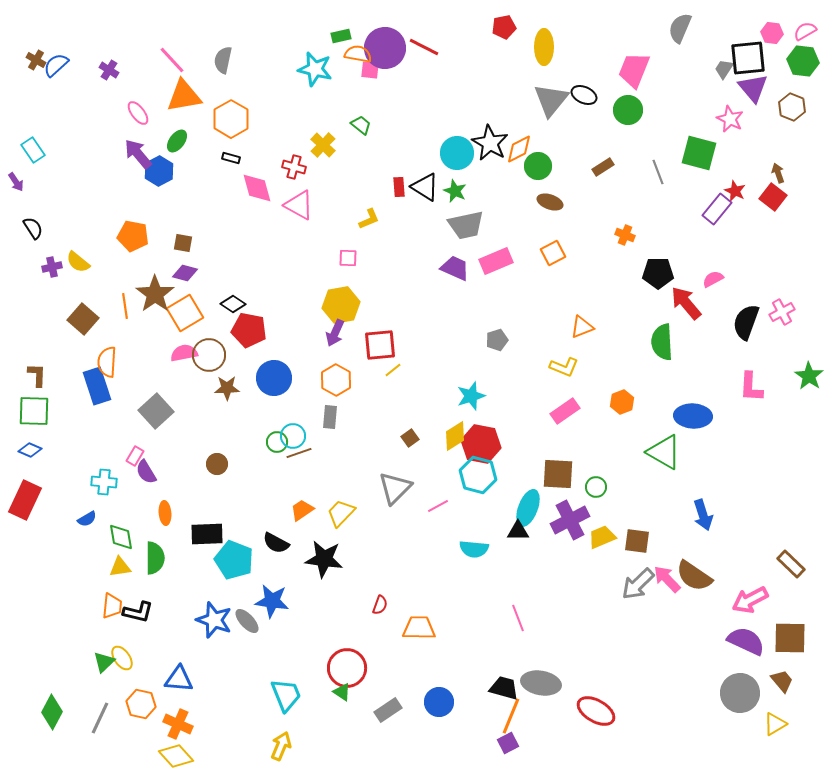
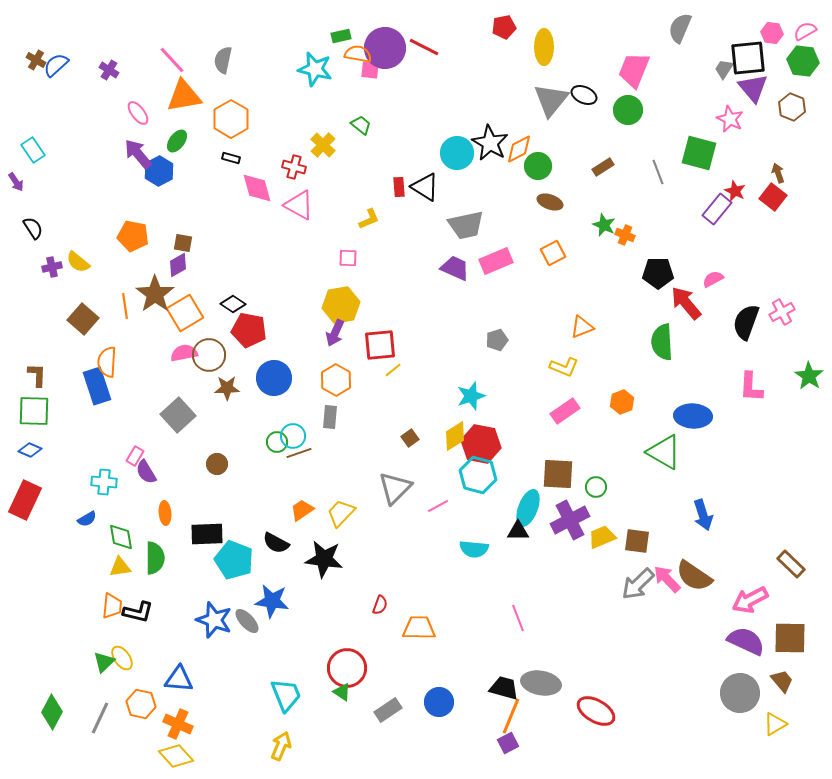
green star at (455, 191): moved 149 px right, 34 px down
purple diamond at (185, 273): moved 7 px left, 8 px up; rotated 45 degrees counterclockwise
gray square at (156, 411): moved 22 px right, 4 px down
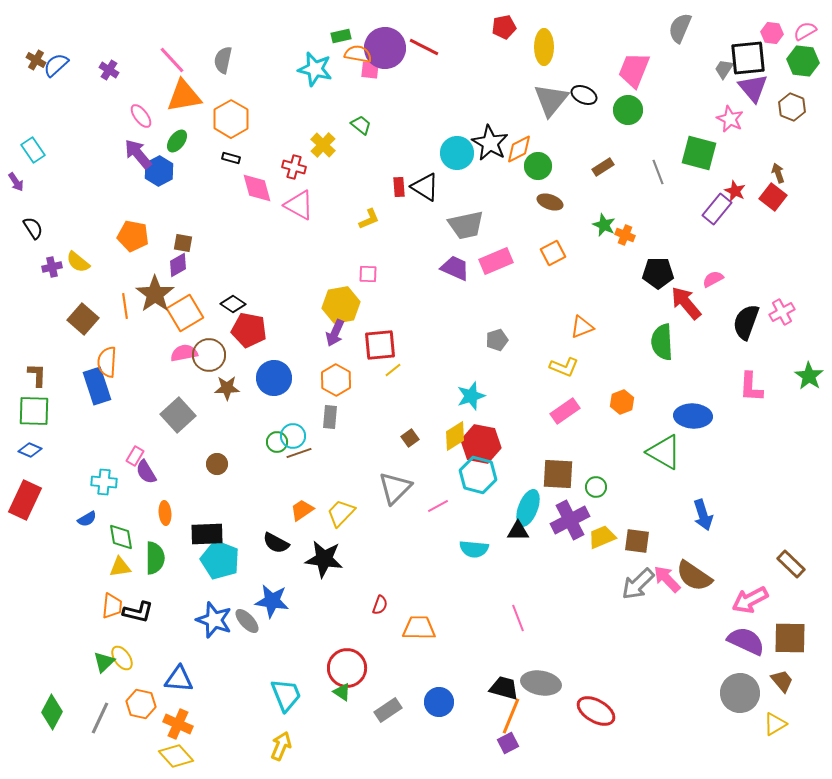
pink ellipse at (138, 113): moved 3 px right, 3 px down
pink square at (348, 258): moved 20 px right, 16 px down
cyan pentagon at (234, 560): moved 14 px left
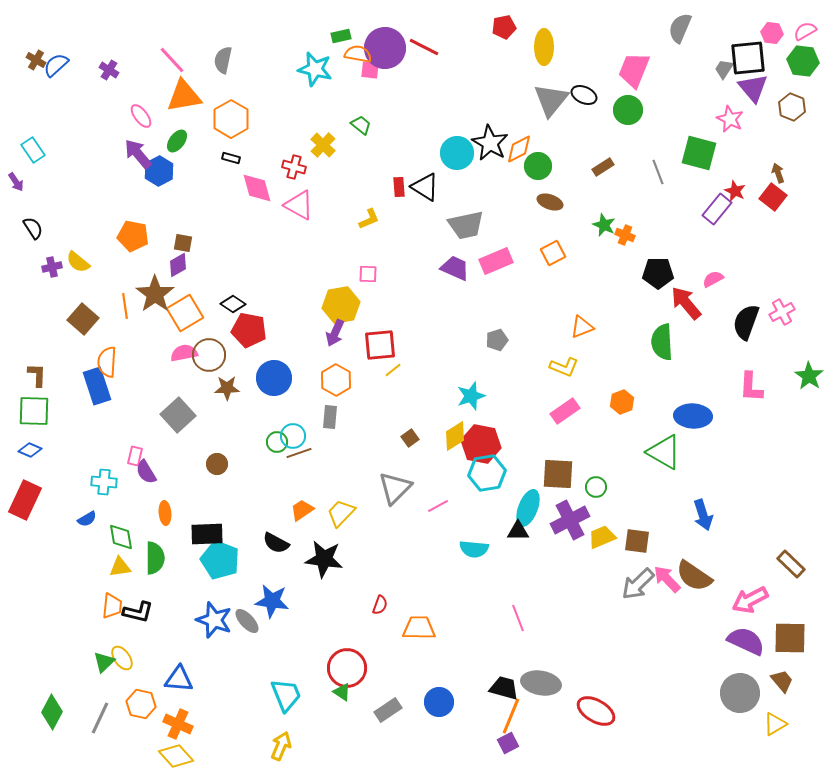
pink rectangle at (135, 456): rotated 18 degrees counterclockwise
cyan hexagon at (478, 475): moved 9 px right, 2 px up; rotated 24 degrees counterclockwise
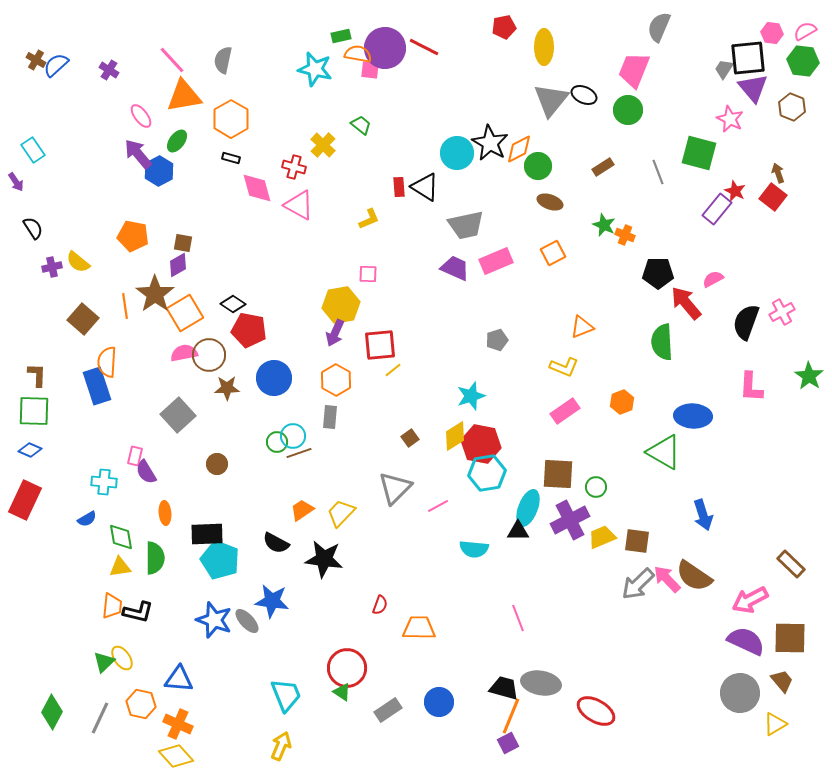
gray semicircle at (680, 28): moved 21 px left, 1 px up
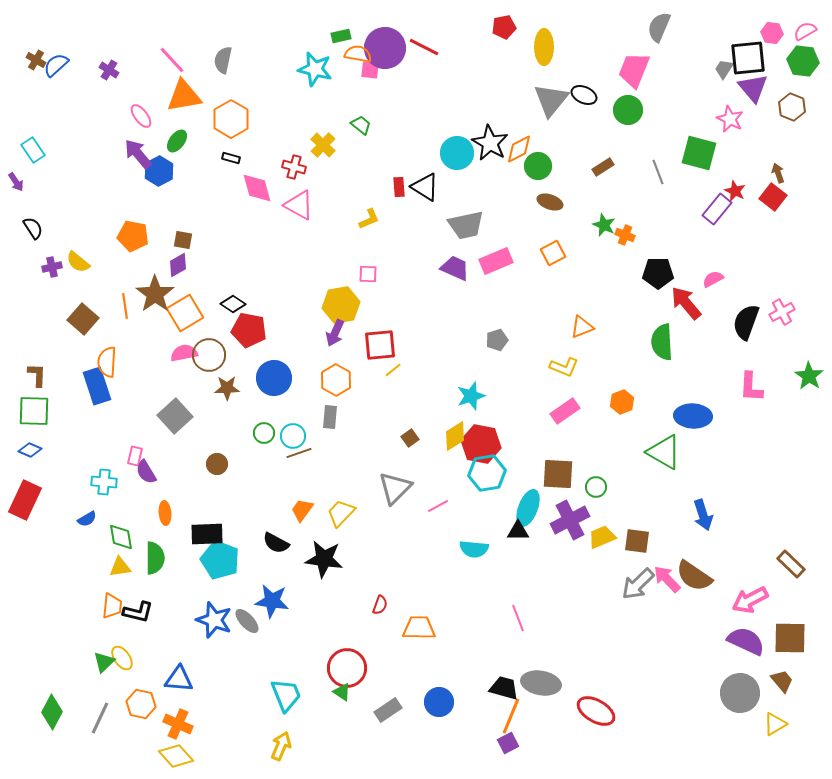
brown square at (183, 243): moved 3 px up
gray square at (178, 415): moved 3 px left, 1 px down
green circle at (277, 442): moved 13 px left, 9 px up
orange trapezoid at (302, 510): rotated 20 degrees counterclockwise
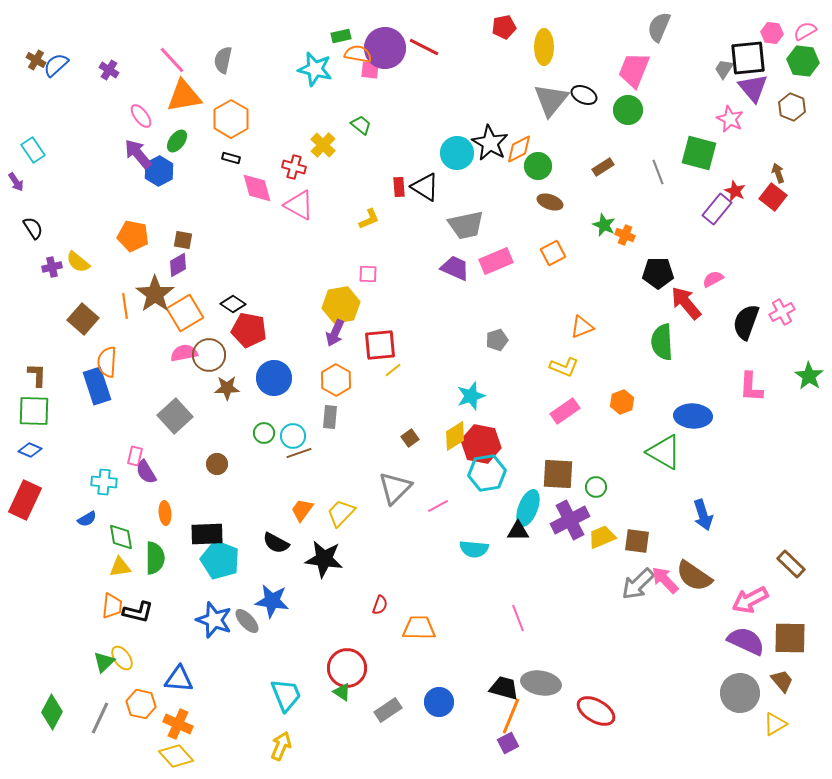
pink arrow at (667, 579): moved 2 px left, 1 px down
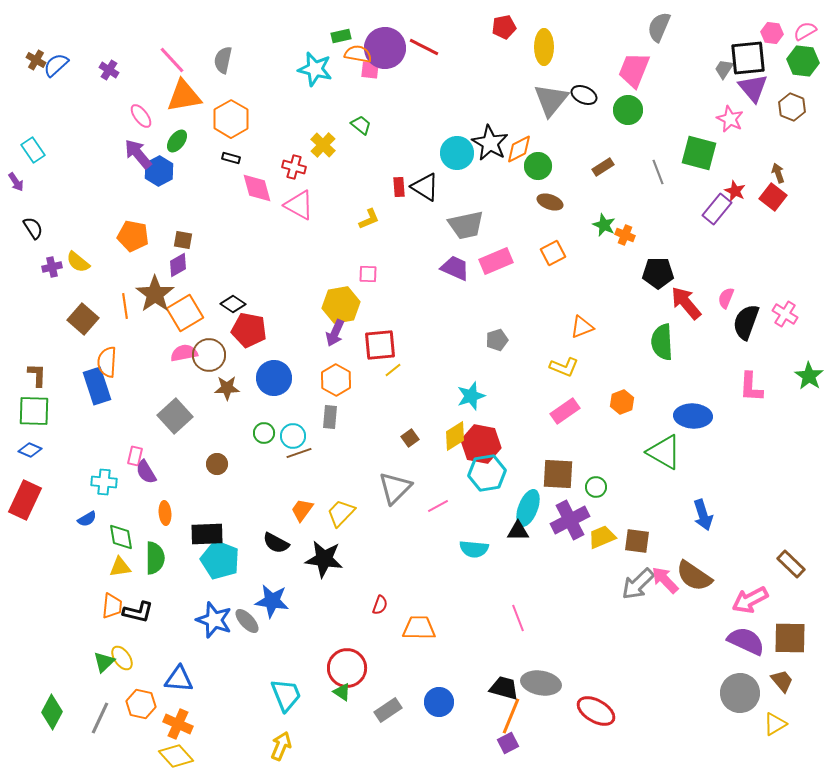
pink semicircle at (713, 279): moved 13 px right, 19 px down; rotated 40 degrees counterclockwise
pink cross at (782, 312): moved 3 px right, 2 px down; rotated 30 degrees counterclockwise
